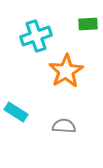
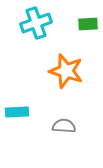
cyan cross: moved 13 px up
orange star: rotated 24 degrees counterclockwise
cyan rectangle: moved 1 px right; rotated 35 degrees counterclockwise
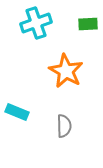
orange star: rotated 12 degrees clockwise
cyan rectangle: rotated 25 degrees clockwise
gray semicircle: rotated 85 degrees clockwise
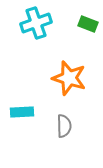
green rectangle: rotated 24 degrees clockwise
orange star: moved 3 px right, 7 px down; rotated 12 degrees counterclockwise
cyan rectangle: moved 5 px right; rotated 25 degrees counterclockwise
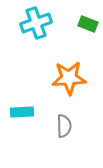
orange star: rotated 20 degrees counterclockwise
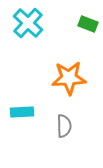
cyan cross: moved 8 px left; rotated 28 degrees counterclockwise
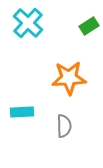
green rectangle: moved 1 px right, 2 px down; rotated 54 degrees counterclockwise
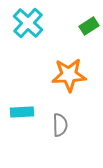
orange star: moved 3 px up
gray semicircle: moved 4 px left, 1 px up
